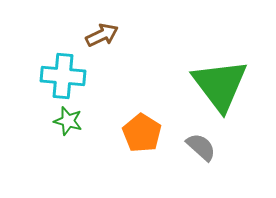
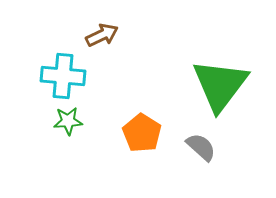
green triangle: rotated 14 degrees clockwise
green star: rotated 20 degrees counterclockwise
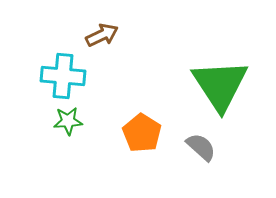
green triangle: rotated 10 degrees counterclockwise
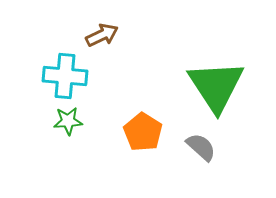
cyan cross: moved 2 px right
green triangle: moved 4 px left, 1 px down
orange pentagon: moved 1 px right, 1 px up
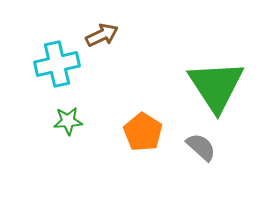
cyan cross: moved 8 px left, 12 px up; rotated 18 degrees counterclockwise
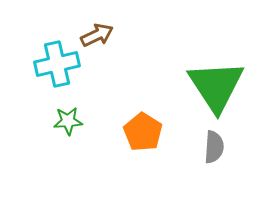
brown arrow: moved 5 px left
gray semicircle: moved 13 px right; rotated 52 degrees clockwise
